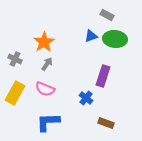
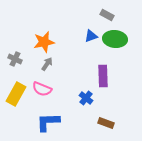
orange star: rotated 20 degrees clockwise
purple rectangle: rotated 20 degrees counterclockwise
pink semicircle: moved 3 px left
yellow rectangle: moved 1 px right, 1 px down
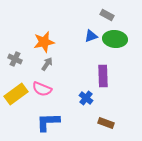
yellow rectangle: rotated 25 degrees clockwise
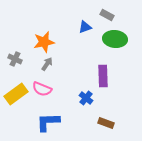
blue triangle: moved 6 px left, 9 px up
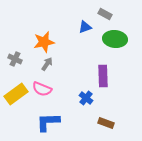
gray rectangle: moved 2 px left, 1 px up
